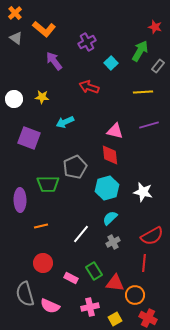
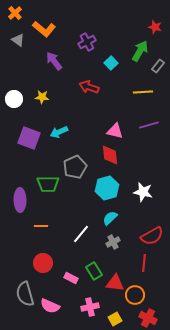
gray triangle: moved 2 px right, 2 px down
cyan arrow: moved 6 px left, 10 px down
orange line: rotated 16 degrees clockwise
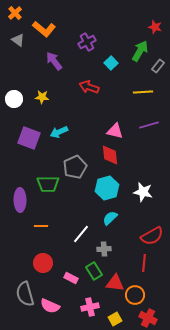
gray cross: moved 9 px left, 7 px down; rotated 24 degrees clockwise
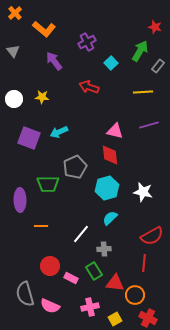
gray triangle: moved 5 px left, 11 px down; rotated 16 degrees clockwise
red circle: moved 7 px right, 3 px down
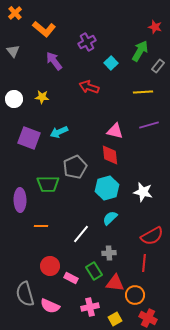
gray cross: moved 5 px right, 4 px down
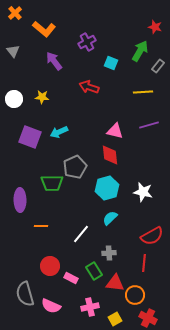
cyan square: rotated 24 degrees counterclockwise
purple square: moved 1 px right, 1 px up
green trapezoid: moved 4 px right, 1 px up
pink semicircle: moved 1 px right
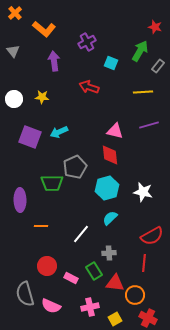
purple arrow: rotated 30 degrees clockwise
red circle: moved 3 px left
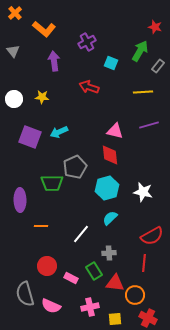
yellow square: rotated 24 degrees clockwise
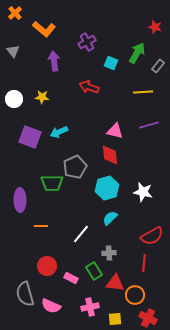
green arrow: moved 3 px left, 2 px down
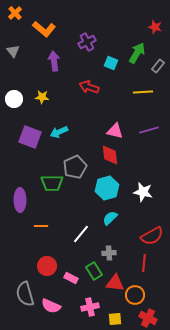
purple line: moved 5 px down
